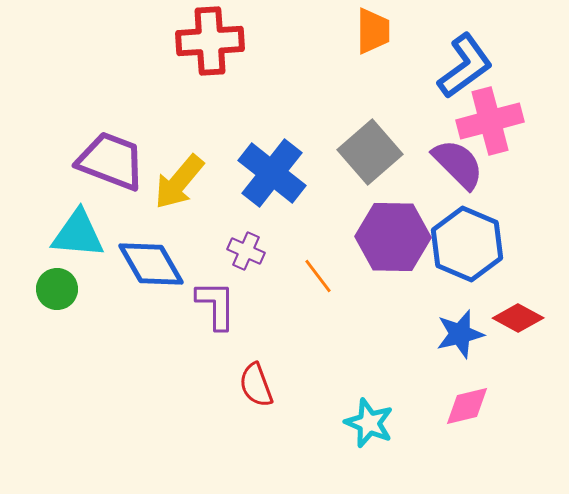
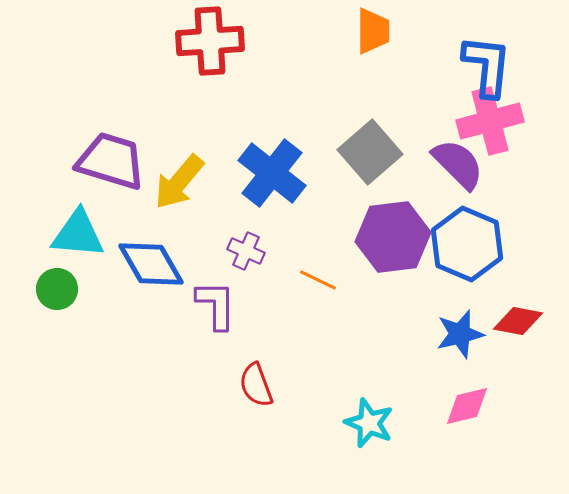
blue L-shape: moved 22 px right; rotated 48 degrees counterclockwise
purple trapezoid: rotated 4 degrees counterclockwise
purple hexagon: rotated 8 degrees counterclockwise
orange line: moved 4 px down; rotated 27 degrees counterclockwise
red diamond: moved 3 px down; rotated 18 degrees counterclockwise
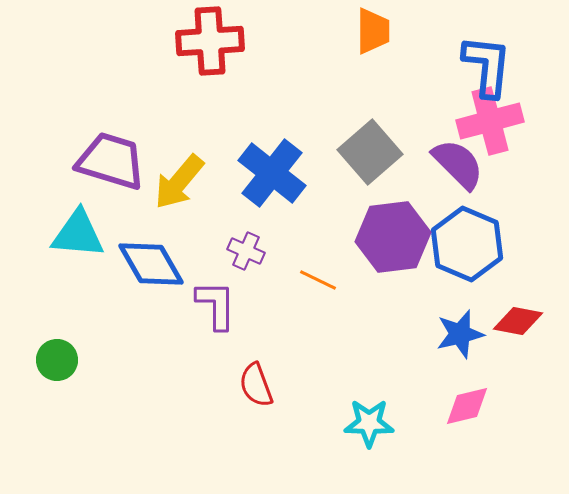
green circle: moved 71 px down
cyan star: rotated 21 degrees counterclockwise
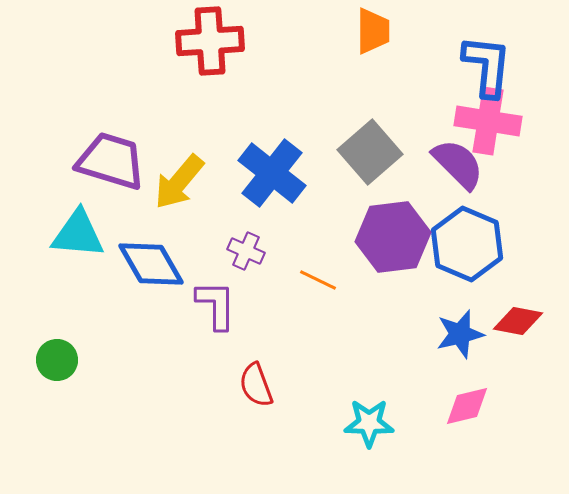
pink cross: moved 2 px left; rotated 24 degrees clockwise
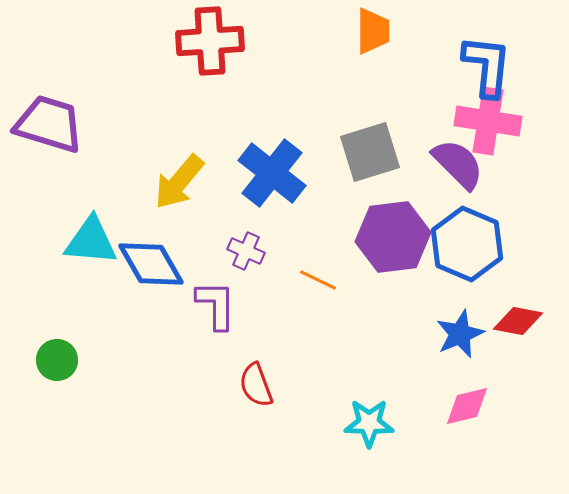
gray square: rotated 24 degrees clockwise
purple trapezoid: moved 62 px left, 37 px up
cyan triangle: moved 13 px right, 7 px down
blue star: rotated 9 degrees counterclockwise
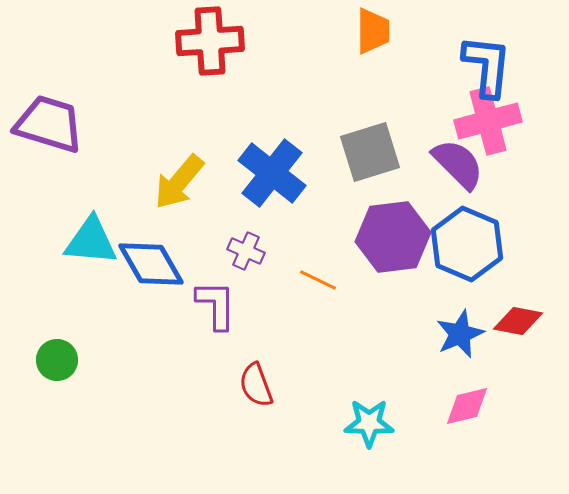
pink cross: rotated 24 degrees counterclockwise
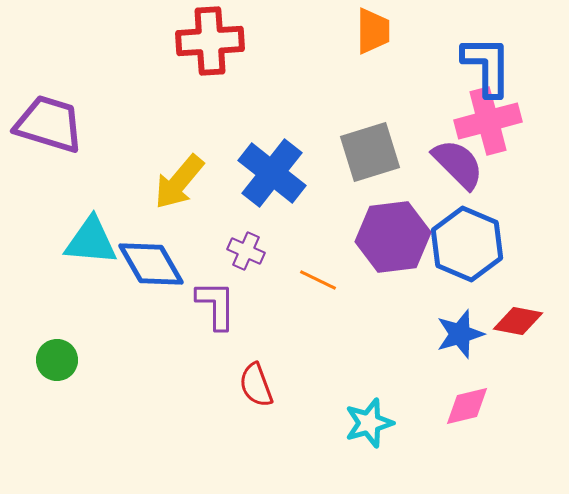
blue L-shape: rotated 6 degrees counterclockwise
blue star: rotated 6 degrees clockwise
cyan star: rotated 18 degrees counterclockwise
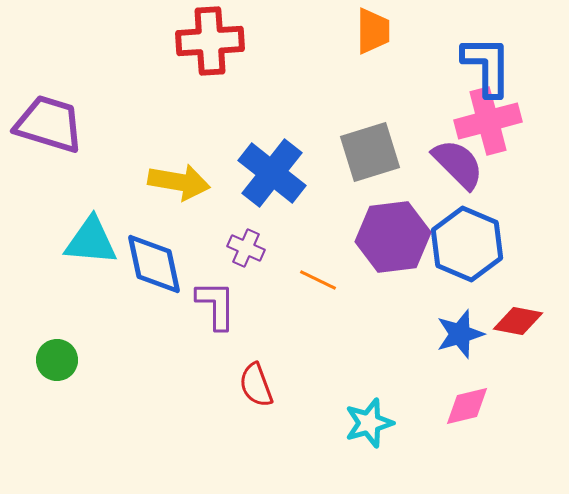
yellow arrow: rotated 120 degrees counterclockwise
purple cross: moved 3 px up
blue diamond: moved 3 px right; rotated 18 degrees clockwise
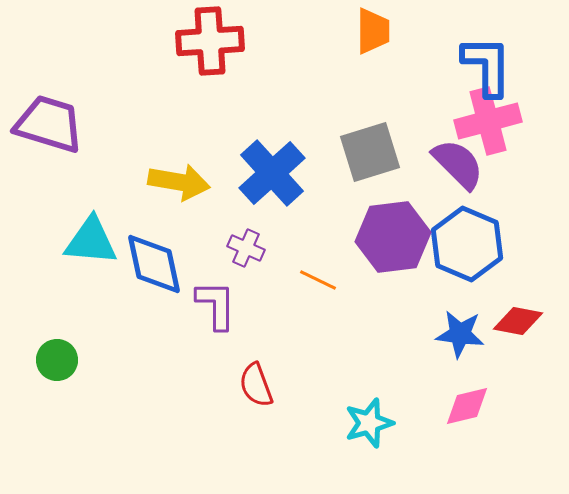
blue cross: rotated 10 degrees clockwise
blue star: rotated 24 degrees clockwise
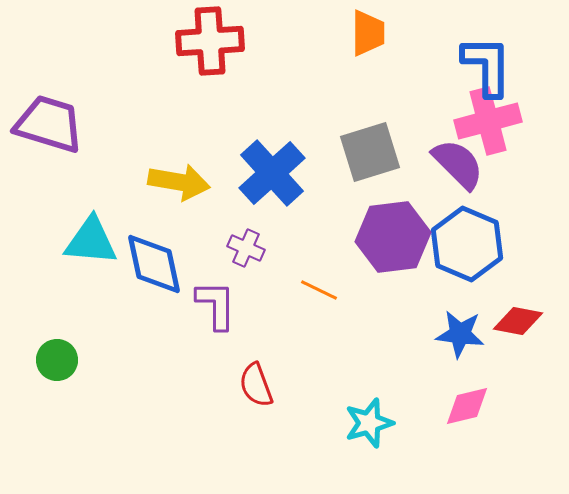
orange trapezoid: moved 5 px left, 2 px down
orange line: moved 1 px right, 10 px down
